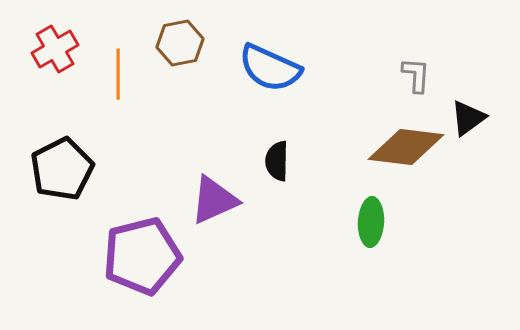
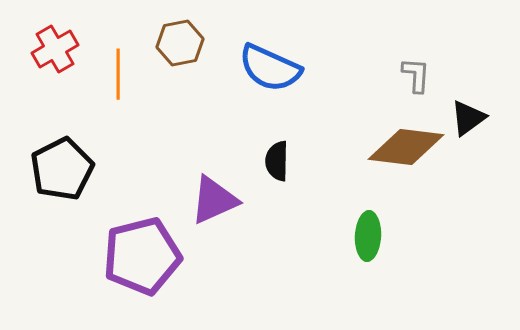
green ellipse: moved 3 px left, 14 px down
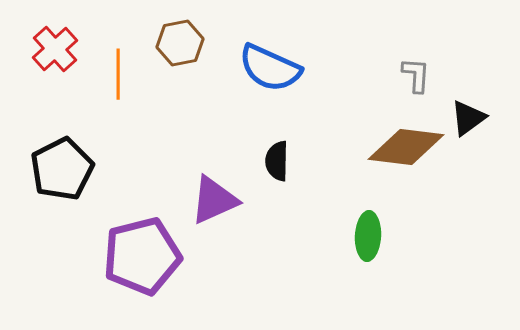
red cross: rotated 12 degrees counterclockwise
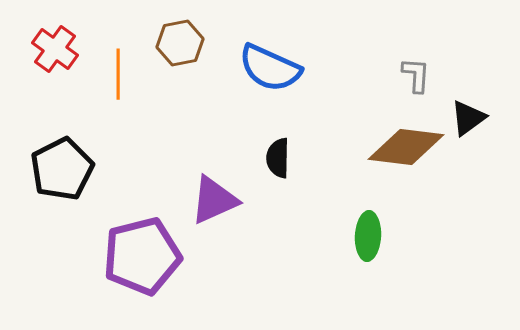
red cross: rotated 12 degrees counterclockwise
black semicircle: moved 1 px right, 3 px up
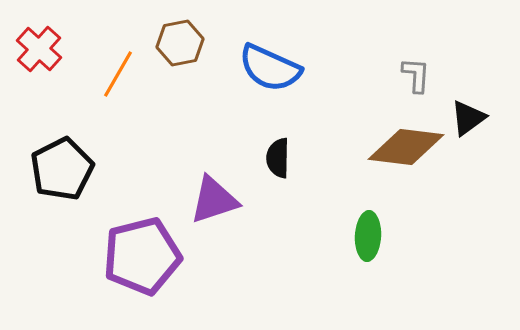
red cross: moved 16 px left; rotated 6 degrees clockwise
orange line: rotated 30 degrees clockwise
purple triangle: rotated 6 degrees clockwise
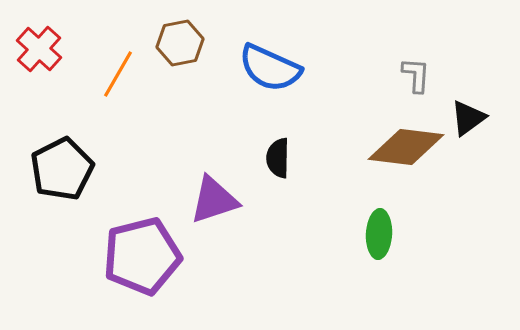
green ellipse: moved 11 px right, 2 px up
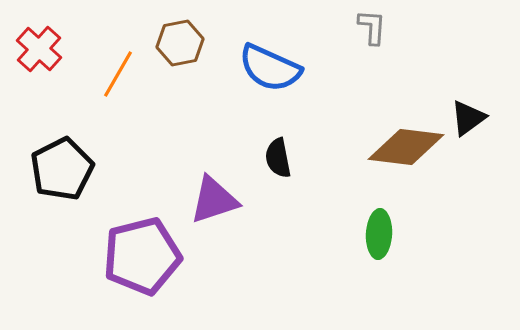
gray L-shape: moved 44 px left, 48 px up
black semicircle: rotated 12 degrees counterclockwise
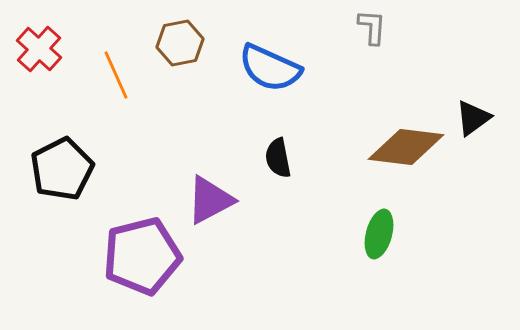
orange line: moved 2 px left, 1 px down; rotated 54 degrees counterclockwise
black triangle: moved 5 px right
purple triangle: moved 4 px left; rotated 10 degrees counterclockwise
green ellipse: rotated 12 degrees clockwise
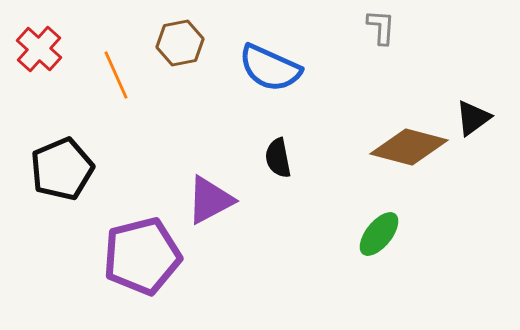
gray L-shape: moved 9 px right
brown diamond: moved 3 px right; rotated 8 degrees clockwise
black pentagon: rotated 4 degrees clockwise
green ellipse: rotated 24 degrees clockwise
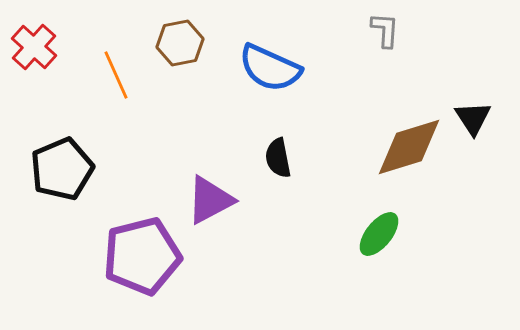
gray L-shape: moved 4 px right, 3 px down
red cross: moved 5 px left, 2 px up
black triangle: rotated 27 degrees counterclockwise
brown diamond: rotated 32 degrees counterclockwise
